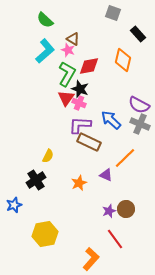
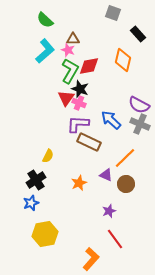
brown triangle: rotated 32 degrees counterclockwise
green L-shape: moved 3 px right, 3 px up
purple L-shape: moved 2 px left, 1 px up
blue star: moved 17 px right, 2 px up
brown circle: moved 25 px up
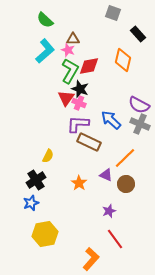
orange star: rotated 14 degrees counterclockwise
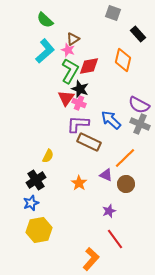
brown triangle: rotated 32 degrees counterclockwise
yellow hexagon: moved 6 px left, 4 px up
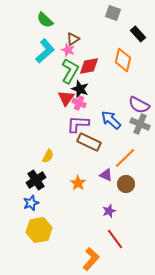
orange star: moved 1 px left
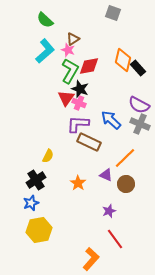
black rectangle: moved 34 px down
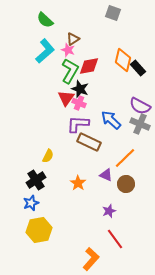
purple semicircle: moved 1 px right, 1 px down
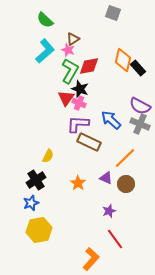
purple triangle: moved 3 px down
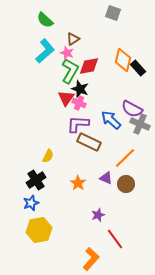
pink star: moved 1 px left, 3 px down
purple semicircle: moved 8 px left, 3 px down
purple star: moved 11 px left, 4 px down
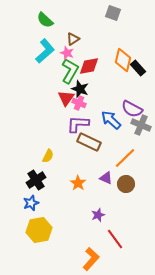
gray cross: moved 1 px right, 1 px down
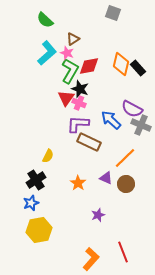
cyan L-shape: moved 2 px right, 2 px down
orange diamond: moved 2 px left, 4 px down
red line: moved 8 px right, 13 px down; rotated 15 degrees clockwise
